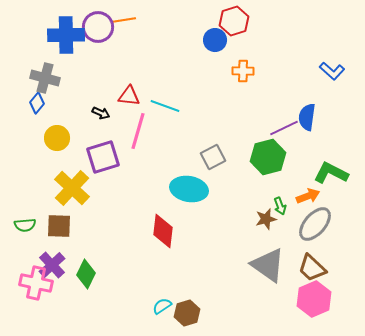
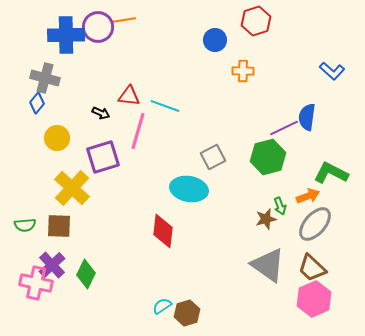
red hexagon: moved 22 px right
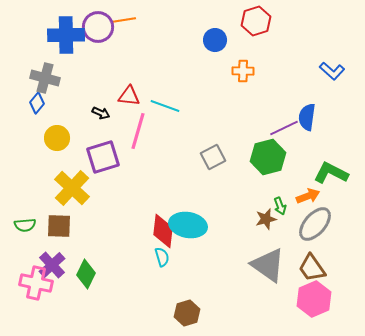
cyan ellipse: moved 1 px left, 36 px down
brown trapezoid: rotated 12 degrees clockwise
cyan semicircle: moved 49 px up; rotated 108 degrees clockwise
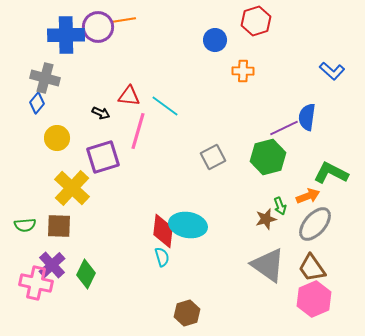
cyan line: rotated 16 degrees clockwise
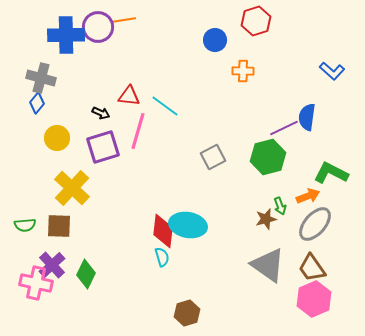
gray cross: moved 4 px left
purple square: moved 10 px up
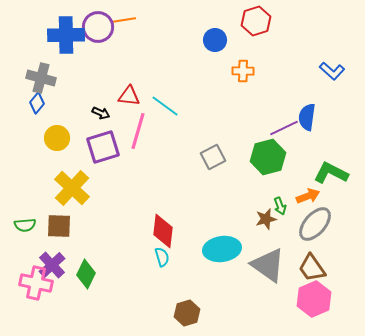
cyan ellipse: moved 34 px right, 24 px down; rotated 18 degrees counterclockwise
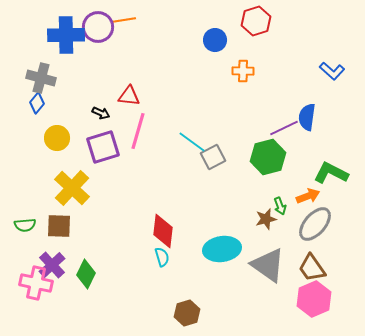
cyan line: moved 27 px right, 36 px down
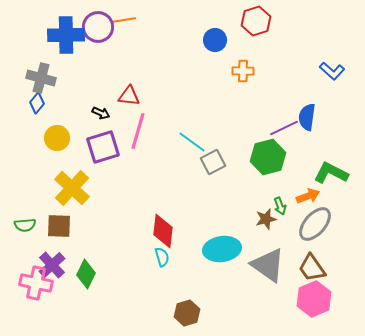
gray square: moved 5 px down
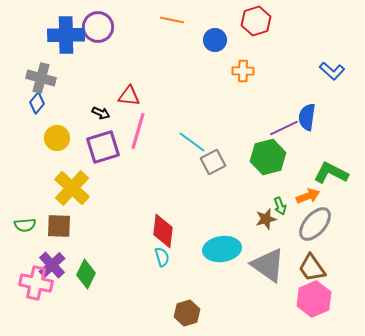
orange line: moved 48 px right; rotated 20 degrees clockwise
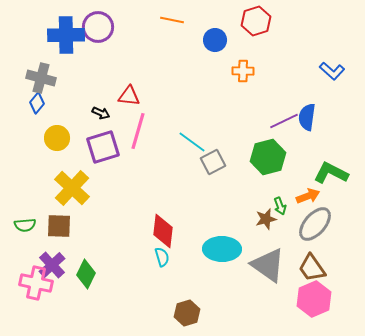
purple line: moved 7 px up
cyan ellipse: rotated 9 degrees clockwise
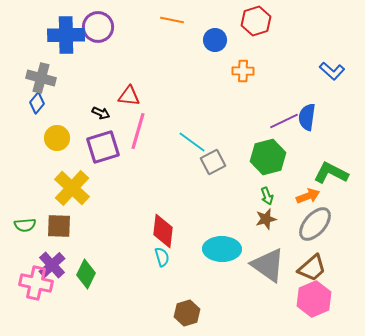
green arrow: moved 13 px left, 10 px up
brown trapezoid: rotated 96 degrees counterclockwise
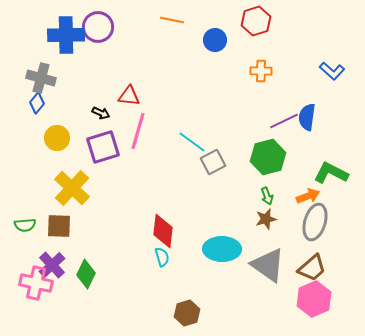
orange cross: moved 18 px right
gray ellipse: moved 2 px up; rotated 24 degrees counterclockwise
